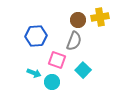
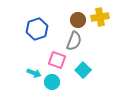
blue hexagon: moved 1 px right, 7 px up; rotated 15 degrees counterclockwise
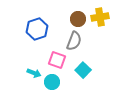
brown circle: moved 1 px up
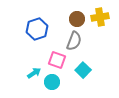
brown circle: moved 1 px left
cyan arrow: rotated 56 degrees counterclockwise
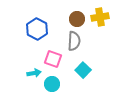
blue hexagon: rotated 15 degrees counterclockwise
gray semicircle: rotated 18 degrees counterclockwise
pink square: moved 4 px left, 1 px up
cyan arrow: rotated 24 degrees clockwise
cyan circle: moved 2 px down
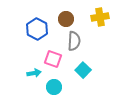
brown circle: moved 11 px left
cyan circle: moved 2 px right, 3 px down
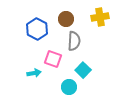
cyan circle: moved 15 px right
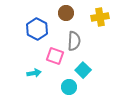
brown circle: moved 6 px up
pink square: moved 2 px right, 3 px up
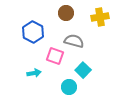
blue hexagon: moved 4 px left, 3 px down
gray semicircle: rotated 78 degrees counterclockwise
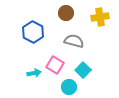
pink square: moved 9 px down; rotated 12 degrees clockwise
